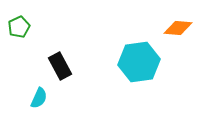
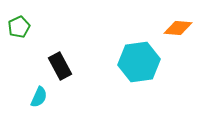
cyan semicircle: moved 1 px up
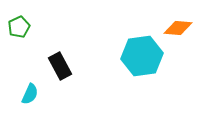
cyan hexagon: moved 3 px right, 6 px up
cyan semicircle: moved 9 px left, 3 px up
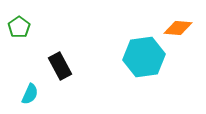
green pentagon: rotated 10 degrees counterclockwise
cyan hexagon: moved 2 px right, 1 px down
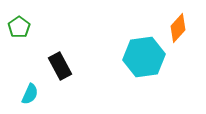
orange diamond: rotated 52 degrees counterclockwise
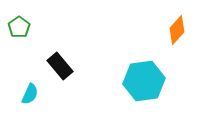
orange diamond: moved 1 px left, 2 px down
cyan hexagon: moved 24 px down
black rectangle: rotated 12 degrees counterclockwise
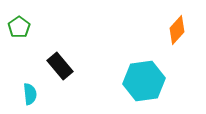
cyan semicircle: rotated 30 degrees counterclockwise
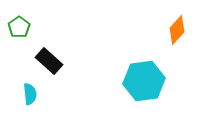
black rectangle: moved 11 px left, 5 px up; rotated 8 degrees counterclockwise
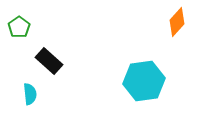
orange diamond: moved 8 px up
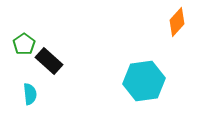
green pentagon: moved 5 px right, 17 px down
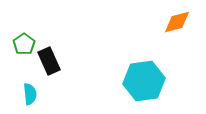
orange diamond: rotated 32 degrees clockwise
black rectangle: rotated 24 degrees clockwise
